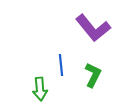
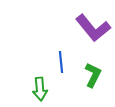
blue line: moved 3 px up
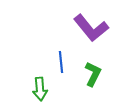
purple L-shape: moved 2 px left
green L-shape: moved 1 px up
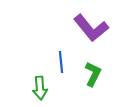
green arrow: moved 1 px up
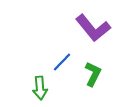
purple L-shape: moved 2 px right
blue line: moved 1 px right; rotated 50 degrees clockwise
